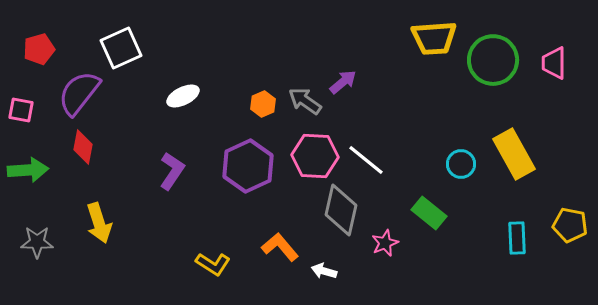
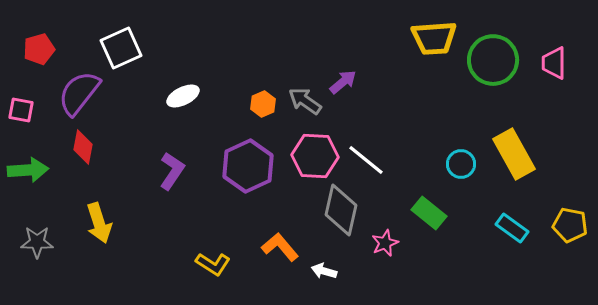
cyan rectangle: moved 5 px left, 10 px up; rotated 52 degrees counterclockwise
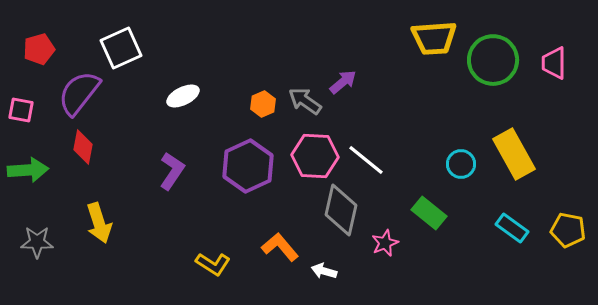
yellow pentagon: moved 2 px left, 5 px down
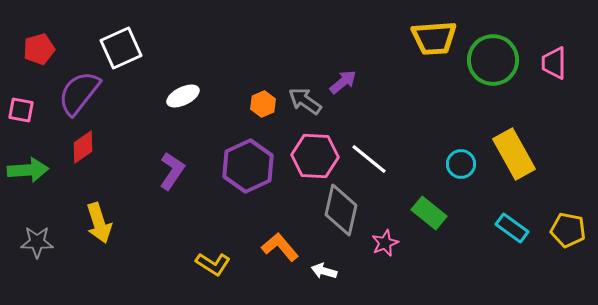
red diamond: rotated 44 degrees clockwise
white line: moved 3 px right, 1 px up
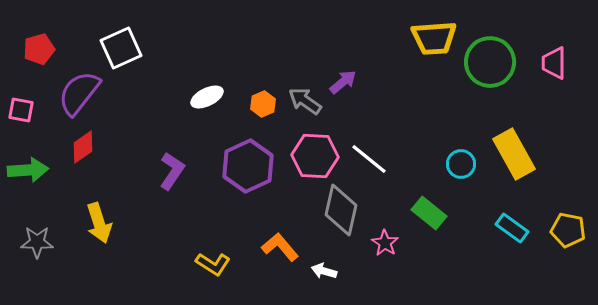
green circle: moved 3 px left, 2 px down
white ellipse: moved 24 px right, 1 px down
pink star: rotated 16 degrees counterclockwise
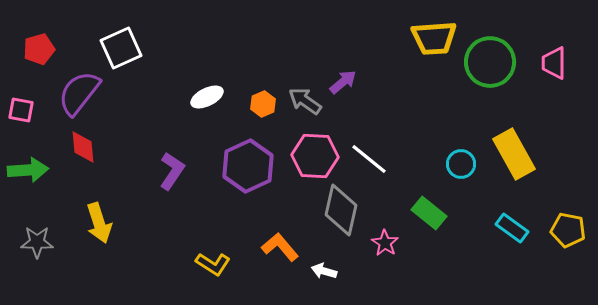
red diamond: rotated 60 degrees counterclockwise
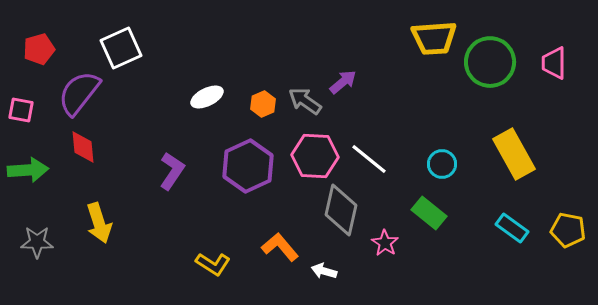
cyan circle: moved 19 px left
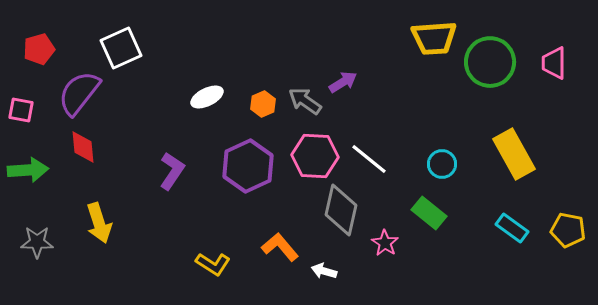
purple arrow: rotated 8 degrees clockwise
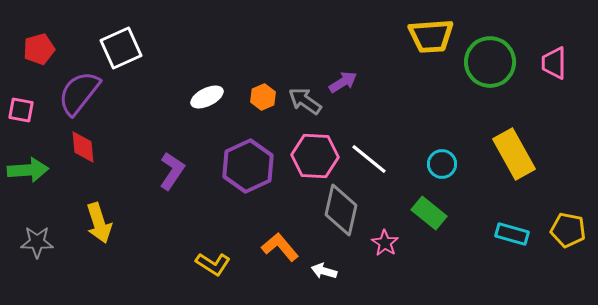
yellow trapezoid: moved 3 px left, 2 px up
orange hexagon: moved 7 px up
cyan rectangle: moved 6 px down; rotated 20 degrees counterclockwise
